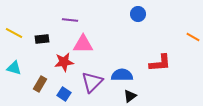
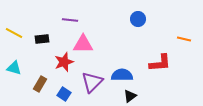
blue circle: moved 5 px down
orange line: moved 9 px left, 2 px down; rotated 16 degrees counterclockwise
red star: rotated 12 degrees counterclockwise
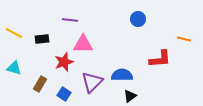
red L-shape: moved 4 px up
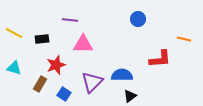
red star: moved 8 px left, 3 px down
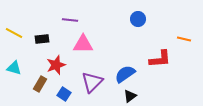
blue semicircle: moved 3 px right, 1 px up; rotated 35 degrees counterclockwise
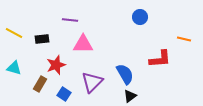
blue circle: moved 2 px right, 2 px up
blue semicircle: rotated 95 degrees clockwise
